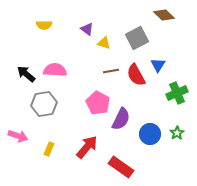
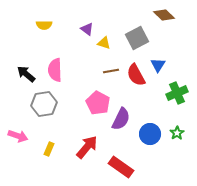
pink semicircle: rotated 95 degrees counterclockwise
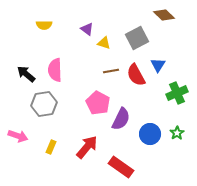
yellow rectangle: moved 2 px right, 2 px up
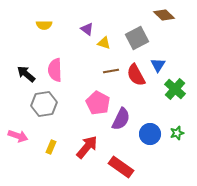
green cross: moved 2 px left, 4 px up; rotated 25 degrees counterclockwise
green star: rotated 16 degrees clockwise
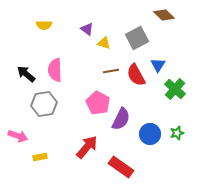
yellow rectangle: moved 11 px left, 10 px down; rotated 56 degrees clockwise
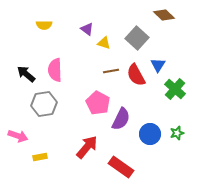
gray square: rotated 20 degrees counterclockwise
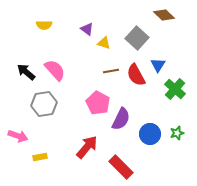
pink semicircle: rotated 140 degrees clockwise
black arrow: moved 2 px up
red rectangle: rotated 10 degrees clockwise
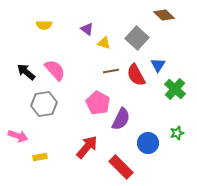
blue circle: moved 2 px left, 9 px down
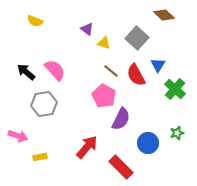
yellow semicircle: moved 9 px left, 4 px up; rotated 21 degrees clockwise
brown line: rotated 49 degrees clockwise
pink pentagon: moved 6 px right, 7 px up
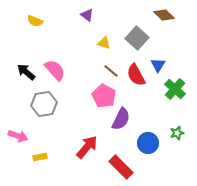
purple triangle: moved 14 px up
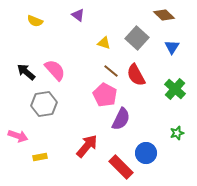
purple triangle: moved 9 px left
blue triangle: moved 14 px right, 18 px up
pink pentagon: moved 1 px right, 1 px up
blue circle: moved 2 px left, 10 px down
red arrow: moved 1 px up
